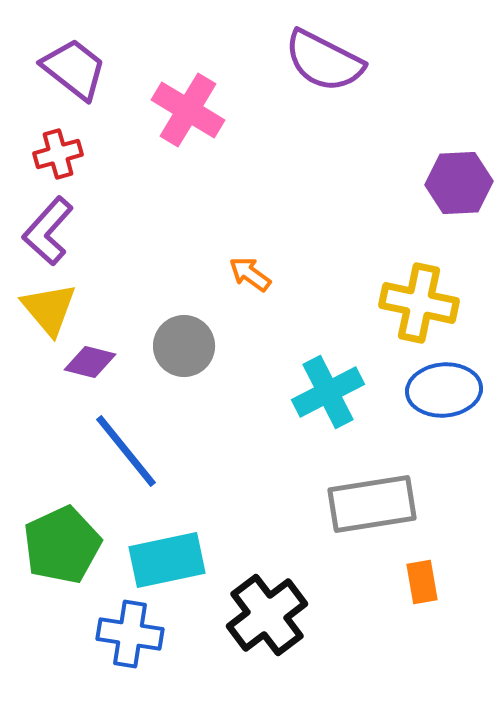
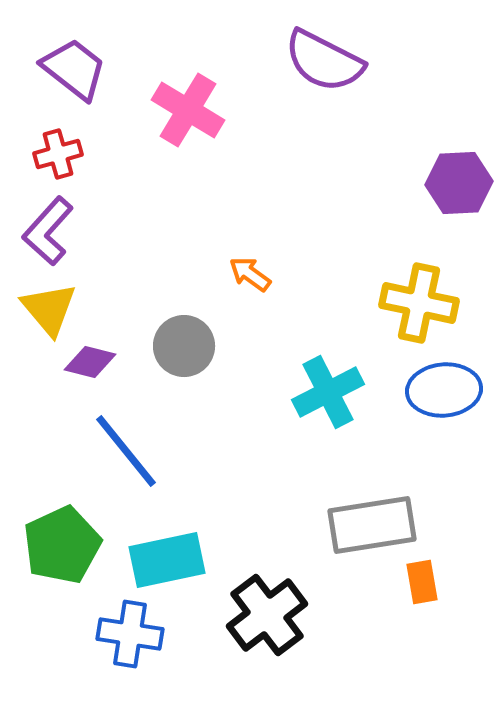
gray rectangle: moved 21 px down
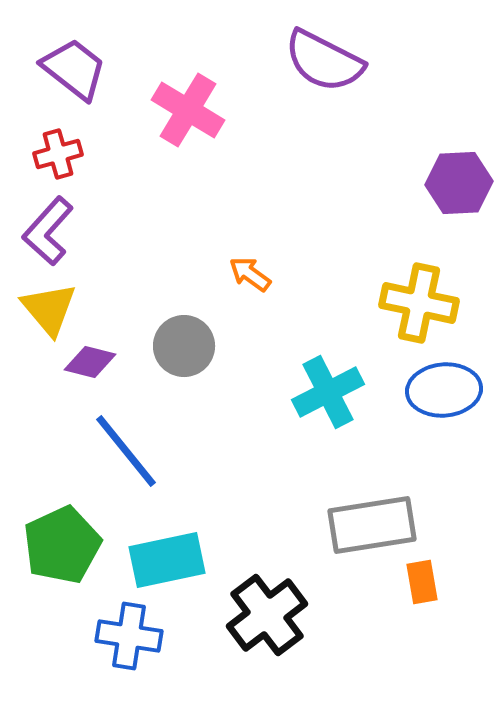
blue cross: moved 1 px left, 2 px down
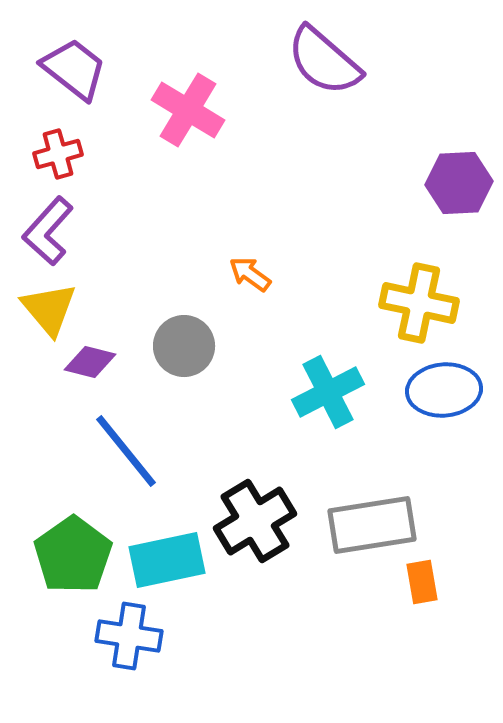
purple semicircle: rotated 14 degrees clockwise
green pentagon: moved 11 px right, 10 px down; rotated 10 degrees counterclockwise
black cross: moved 12 px left, 94 px up; rotated 6 degrees clockwise
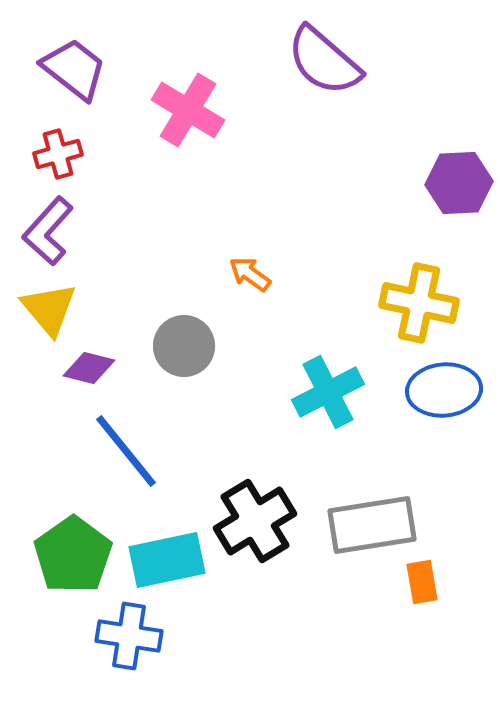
purple diamond: moved 1 px left, 6 px down
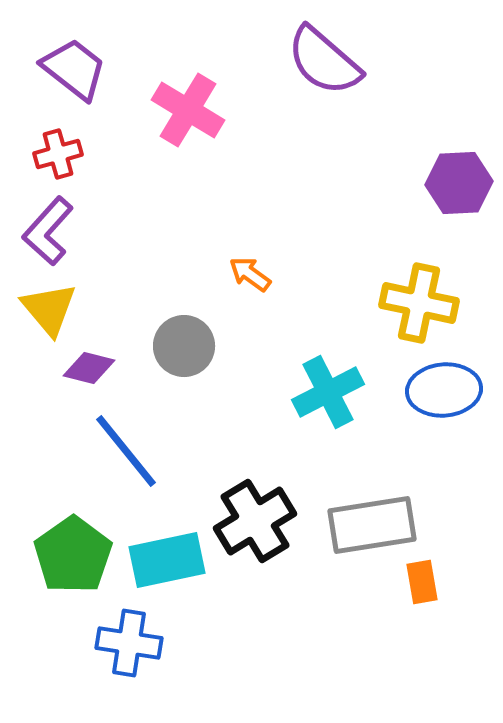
blue cross: moved 7 px down
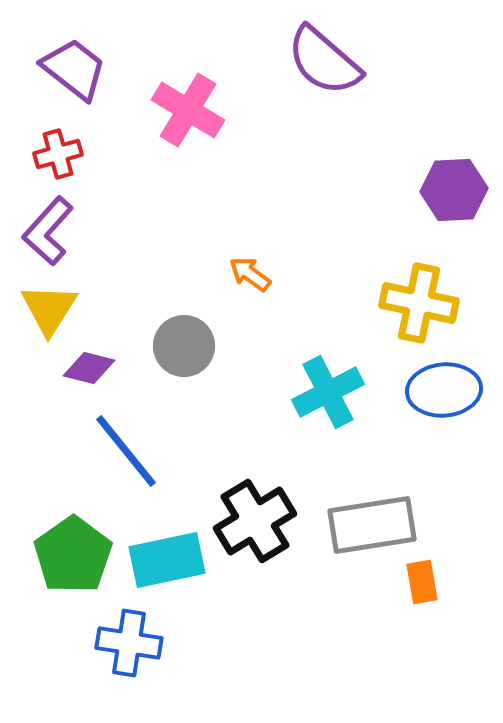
purple hexagon: moved 5 px left, 7 px down
yellow triangle: rotated 12 degrees clockwise
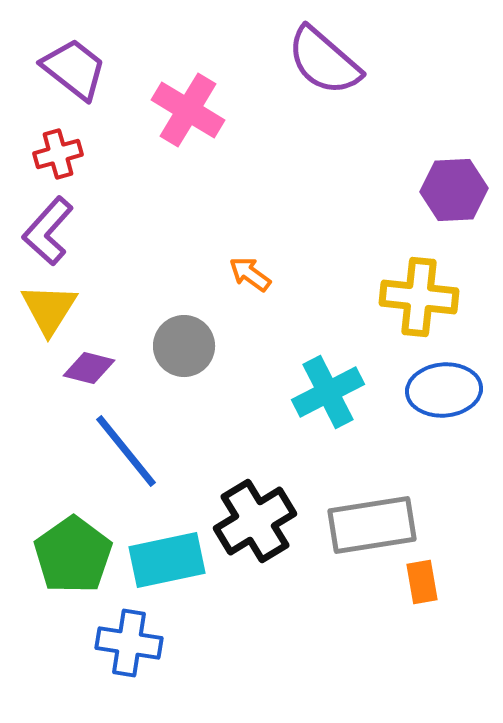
yellow cross: moved 6 px up; rotated 6 degrees counterclockwise
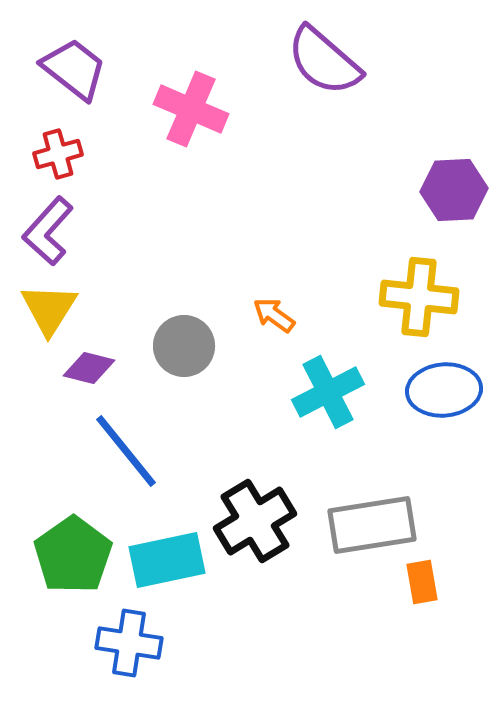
pink cross: moved 3 px right, 1 px up; rotated 8 degrees counterclockwise
orange arrow: moved 24 px right, 41 px down
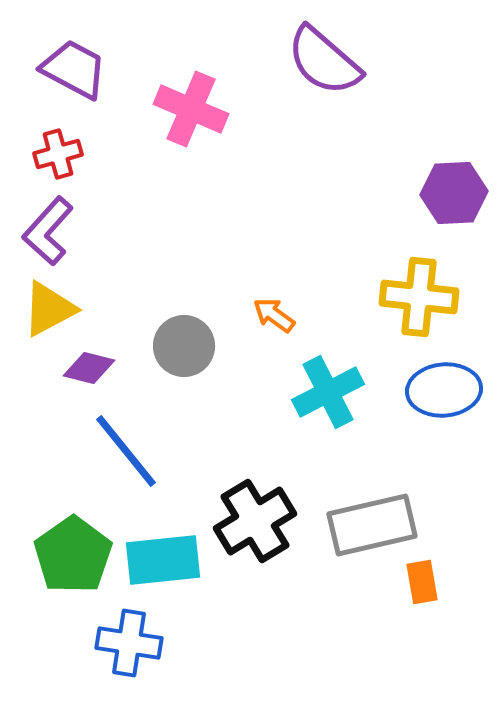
purple trapezoid: rotated 10 degrees counterclockwise
purple hexagon: moved 3 px down
yellow triangle: rotated 30 degrees clockwise
gray rectangle: rotated 4 degrees counterclockwise
cyan rectangle: moved 4 px left; rotated 6 degrees clockwise
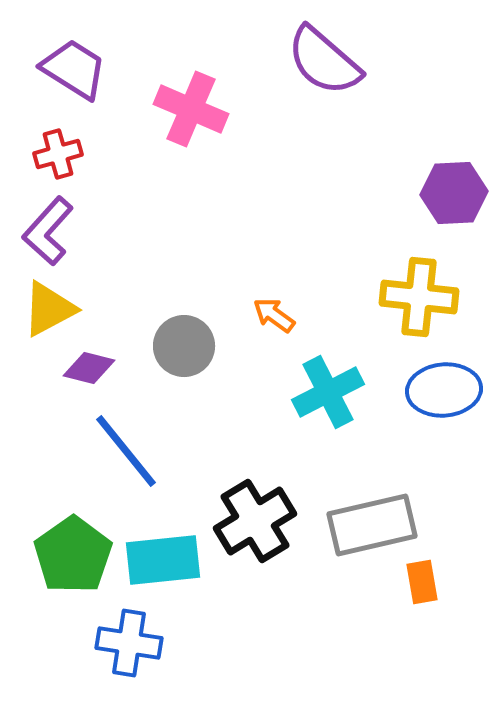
purple trapezoid: rotated 4 degrees clockwise
